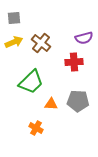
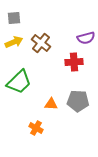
purple semicircle: moved 2 px right
green trapezoid: moved 12 px left
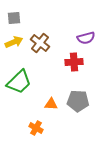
brown cross: moved 1 px left
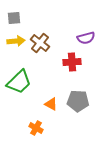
yellow arrow: moved 2 px right, 1 px up; rotated 18 degrees clockwise
red cross: moved 2 px left
orange triangle: rotated 24 degrees clockwise
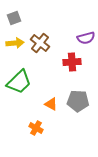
gray square: rotated 16 degrees counterclockwise
yellow arrow: moved 1 px left, 2 px down
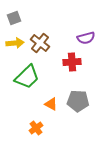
green trapezoid: moved 8 px right, 5 px up
orange cross: rotated 24 degrees clockwise
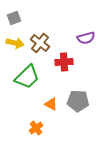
yellow arrow: rotated 18 degrees clockwise
red cross: moved 8 px left
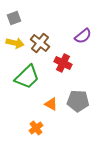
purple semicircle: moved 3 px left, 2 px up; rotated 24 degrees counterclockwise
red cross: moved 1 px left, 1 px down; rotated 30 degrees clockwise
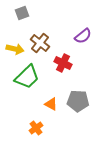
gray square: moved 8 px right, 5 px up
yellow arrow: moved 6 px down
